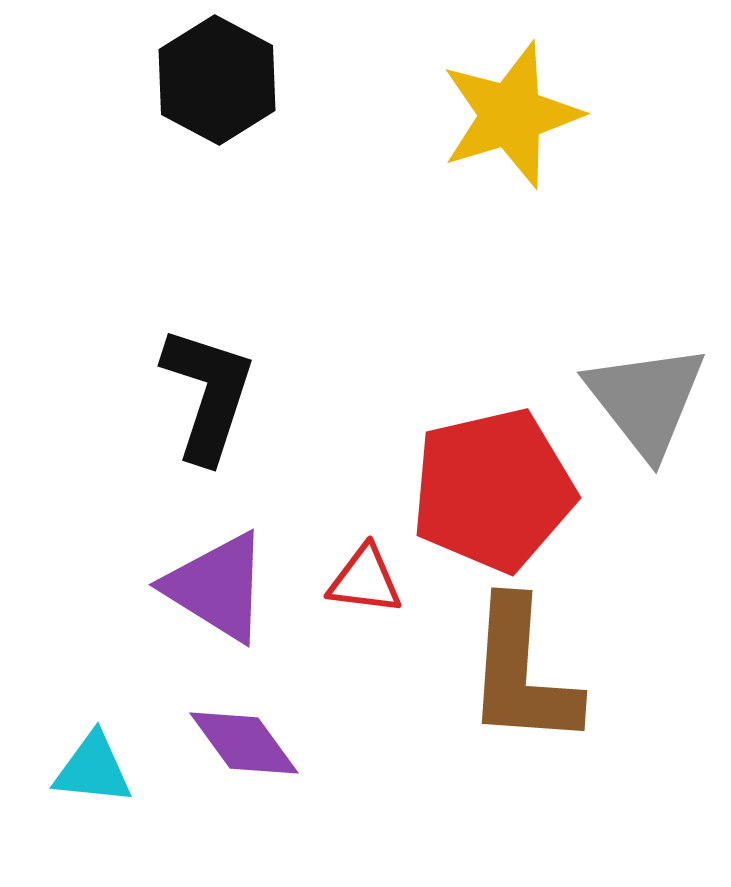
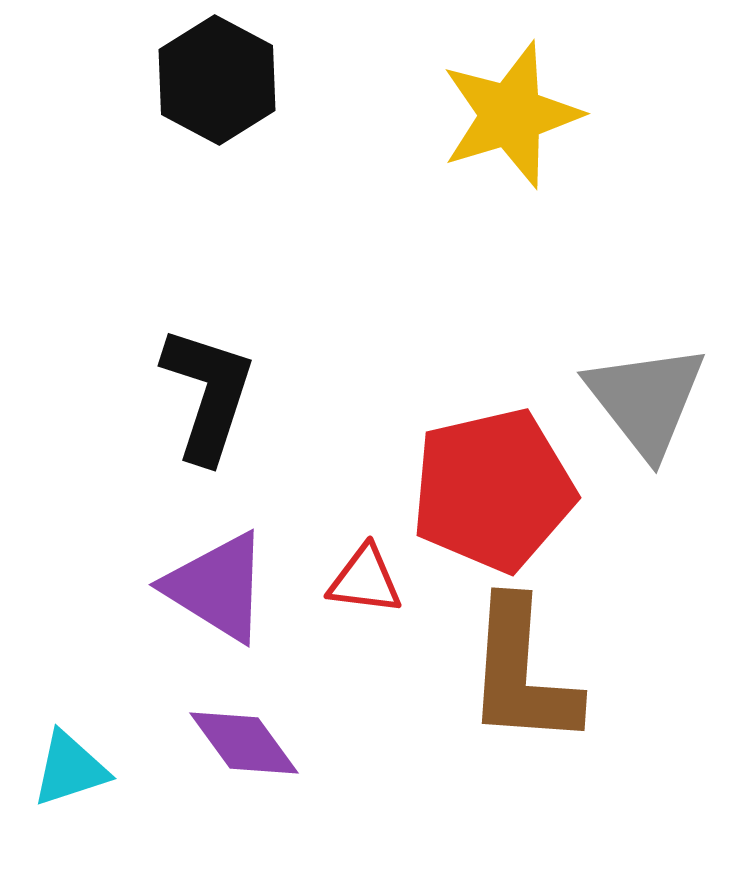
cyan triangle: moved 23 px left; rotated 24 degrees counterclockwise
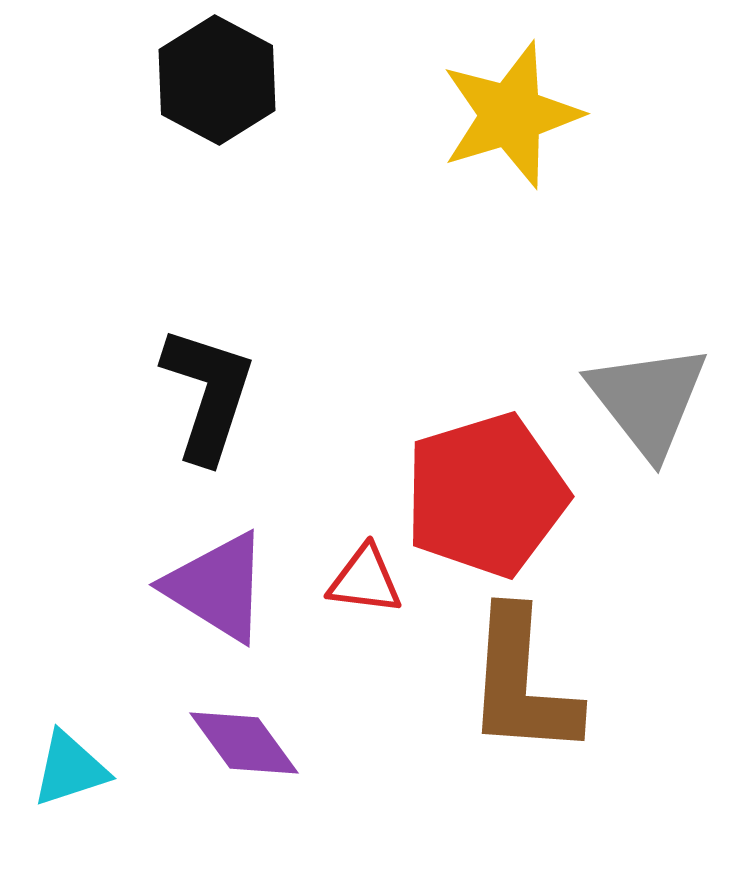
gray triangle: moved 2 px right
red pentagon: moved 7 px left, 5 px down; rotated 4 degrees counterclockwise
brown L-shape: moved 10 px down
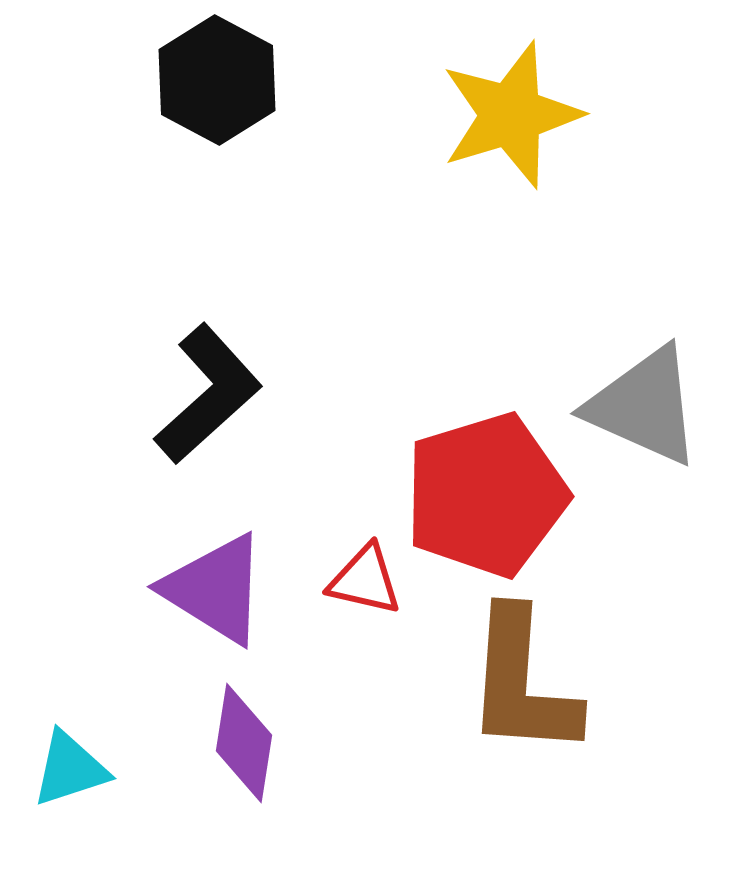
black L-shape: rotated 30 degrees clockwise
gray triangle: moved 4 px left, 6 px down; rotated 28 degrees counterclockwise
red triangle: rotated 6 degrees clockwise
purple triangle: moved 2 px left, 2 px down
purple diamond: rotated 45 degrees clockwise
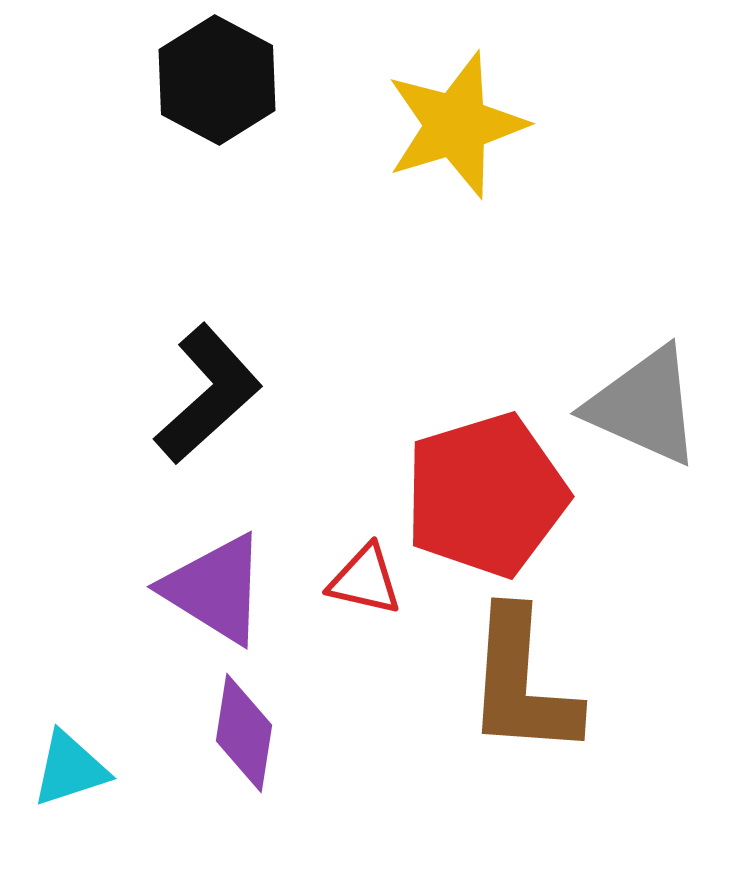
yellow star: moved 55 px left, 10 px down
purple diamond: moved 10 px up
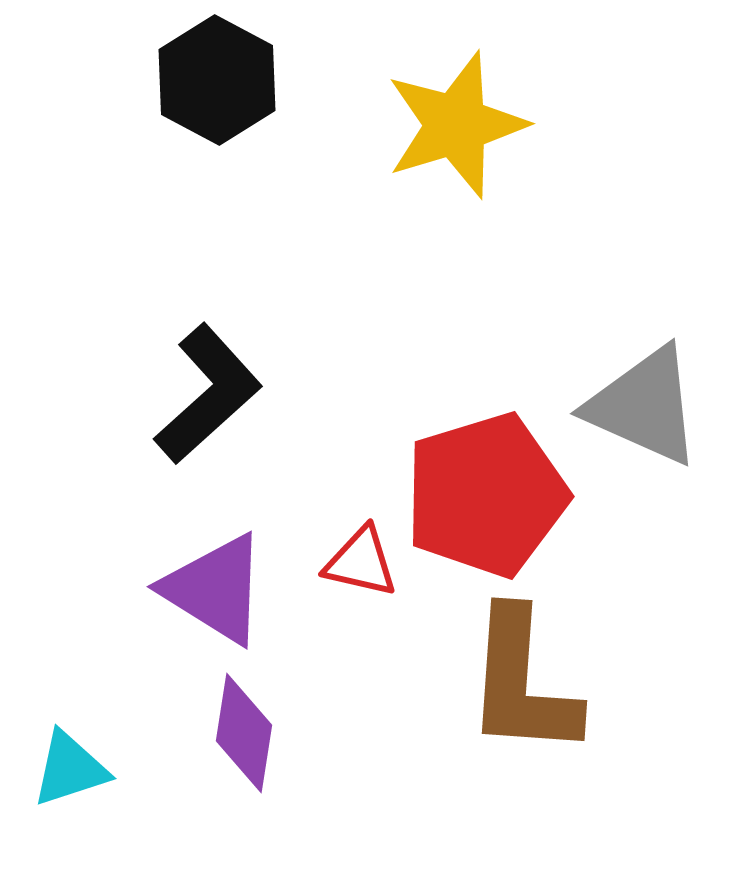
red triangle: moved 4 px left, 18 px up
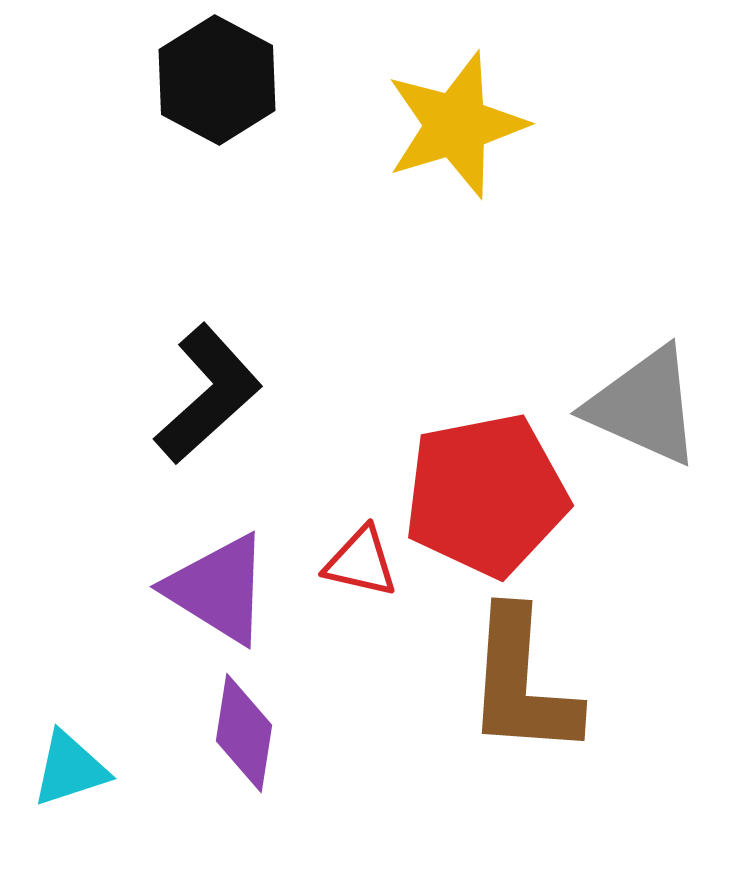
red pentagon: rotated 6 degrees clockwise
purple triangle: moved 3 px right
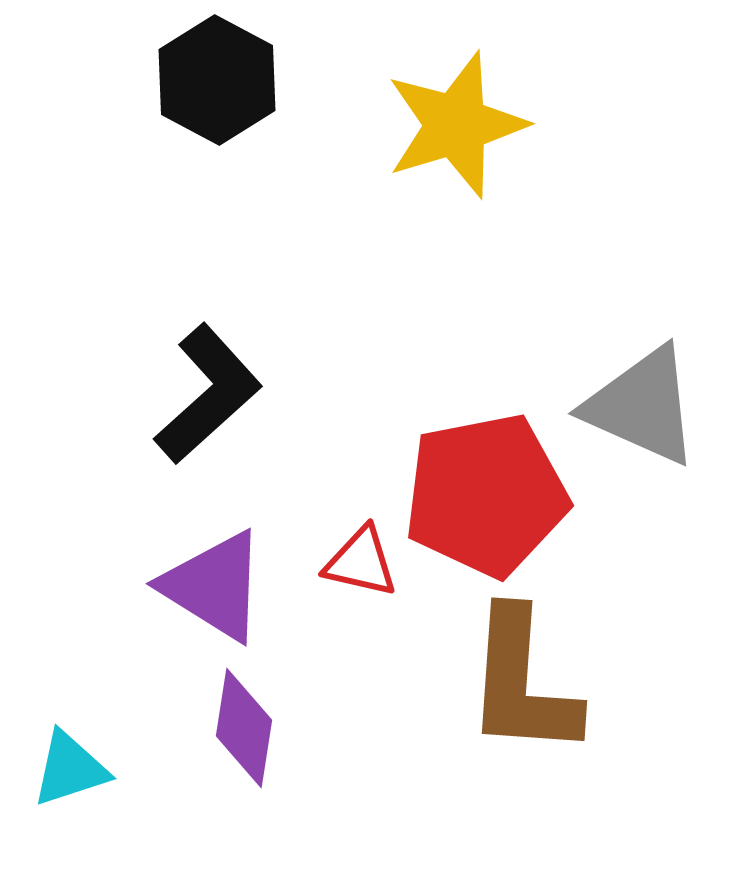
gray triangle: moved 2 px left
purple triangle: moved 4 px left, 3 px up
purple diamond: moved 5 px up
